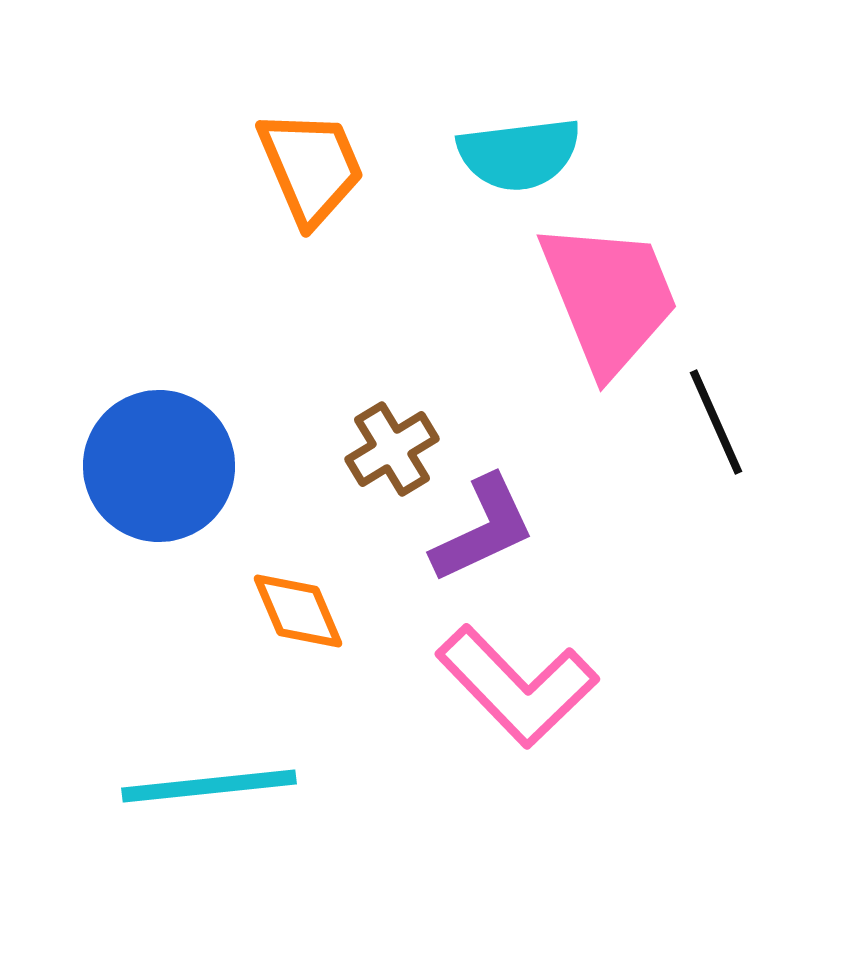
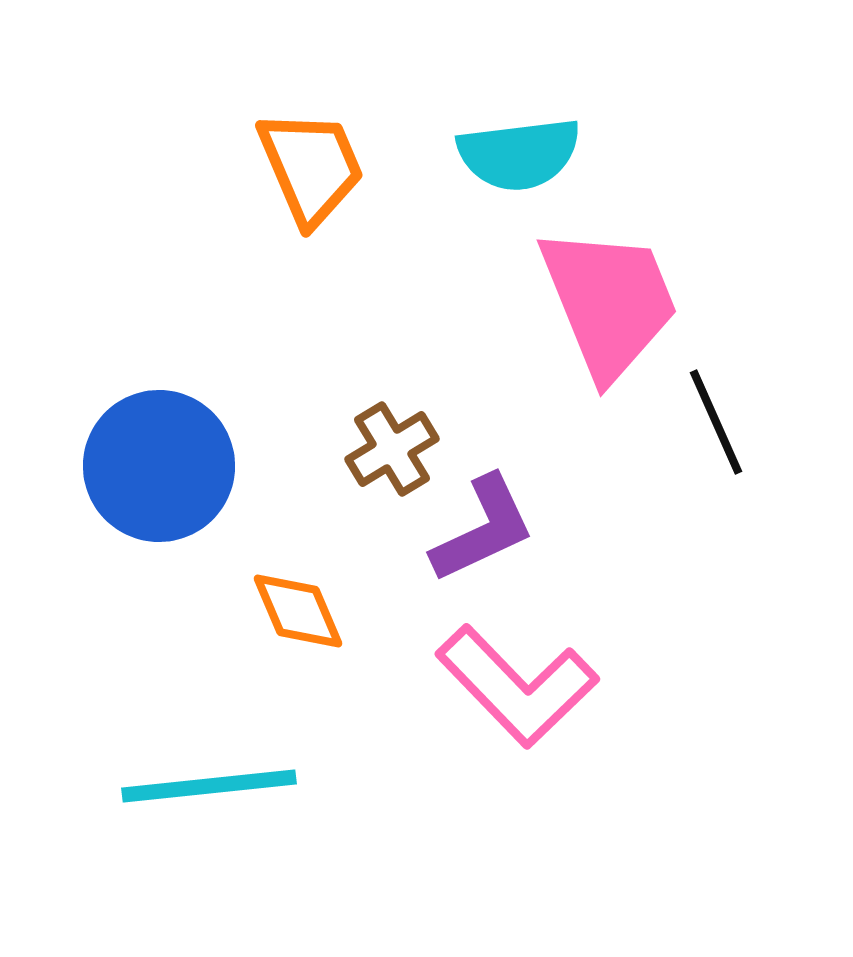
pink trapezoid: moved 5 px down
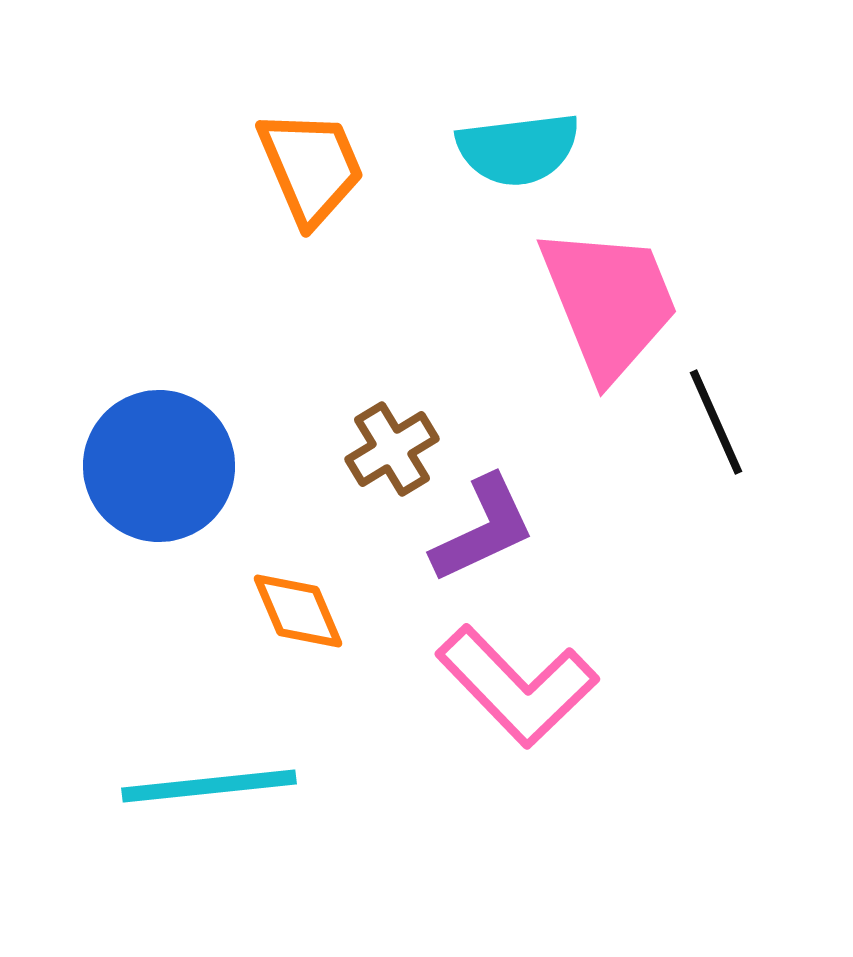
cyan semicircle: moved 1 px left, 5 px up
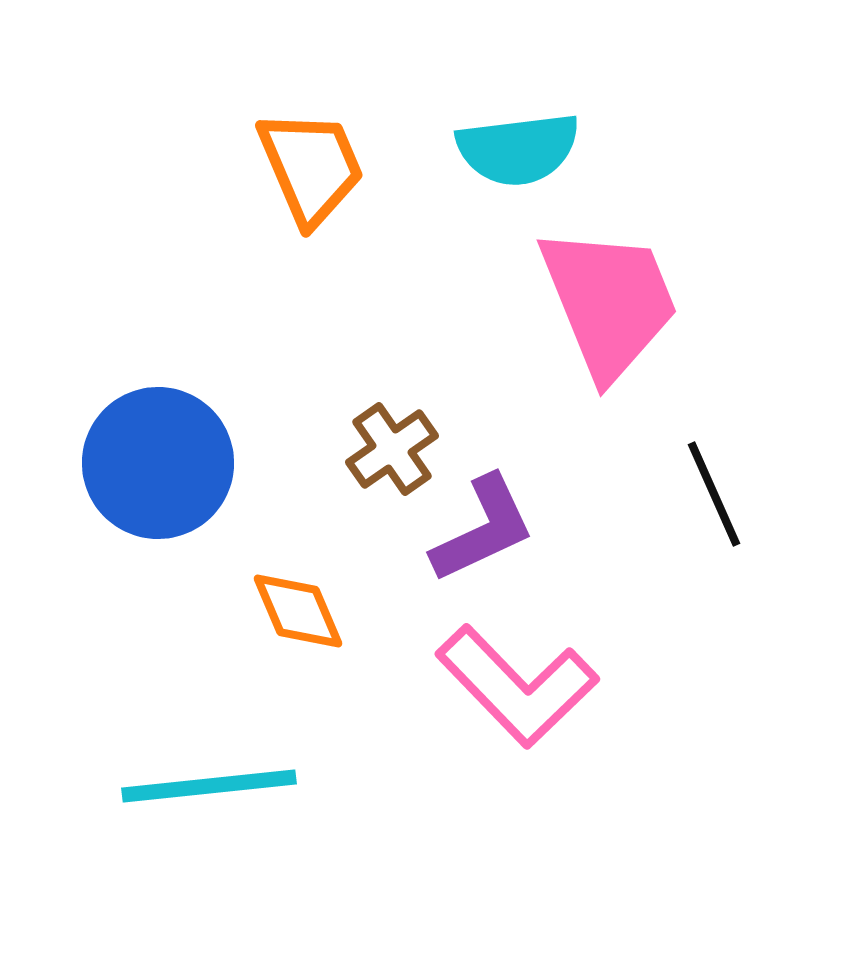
black line: moved 2 px left, 72 px down
brown cross: rotated 4 degrees counterclockwise
blue circle: moved 1 px left, 3 px up
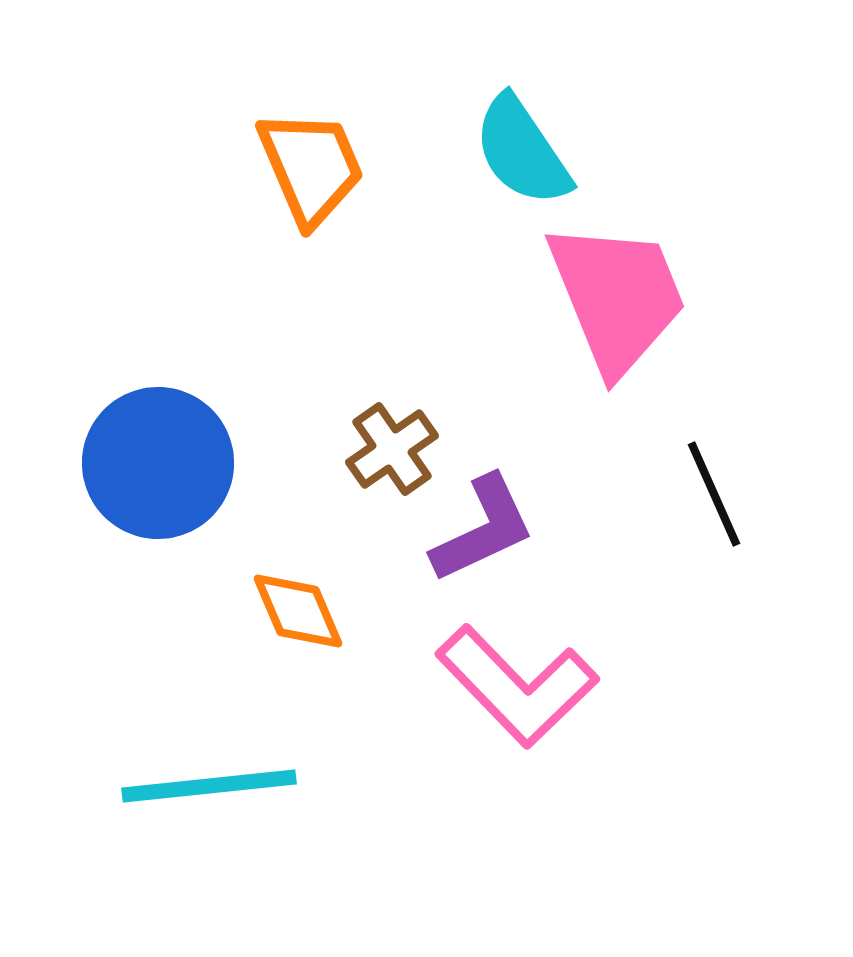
cyan semicircle: moved 4 px right, 2 px down; rotated 63 degrees clockwise
pink trapezoid: moved 8 px right, 5 px up
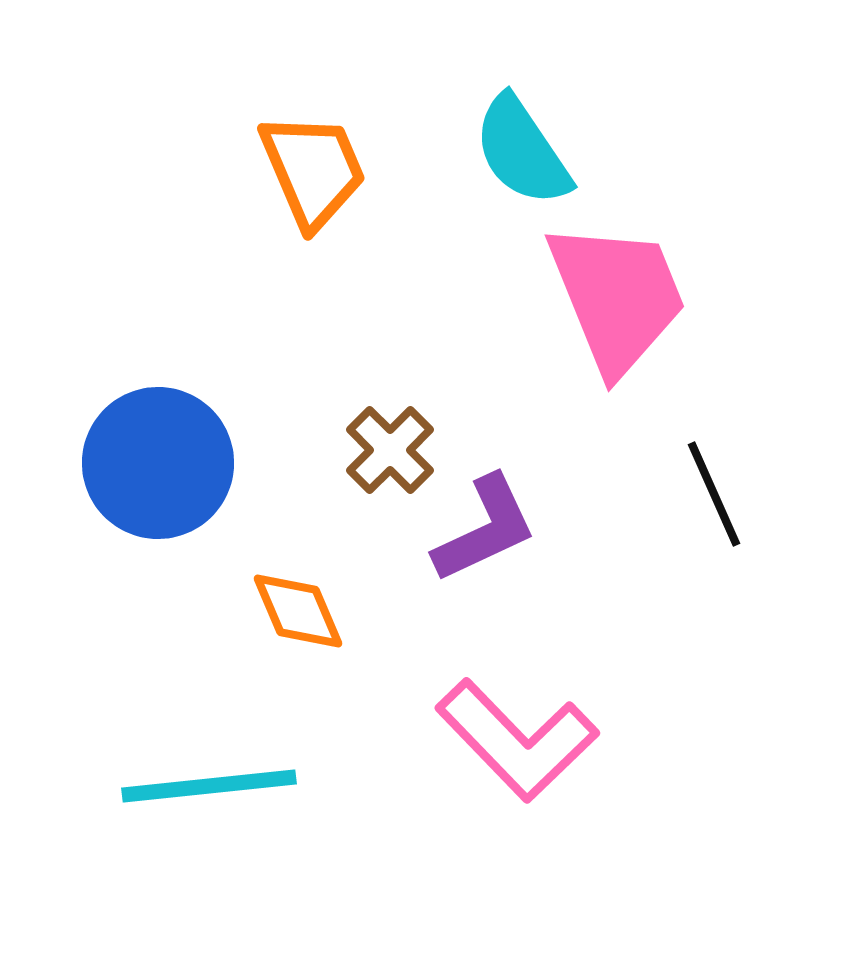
orange trapezoid: moved 2 px right, 3 px down
brown cross: moved 2 px left, 1 px down; rotated 10 degrees counterclockwise
purple L-shape: moved 2 px right
pink L-shape: moved 54 px down
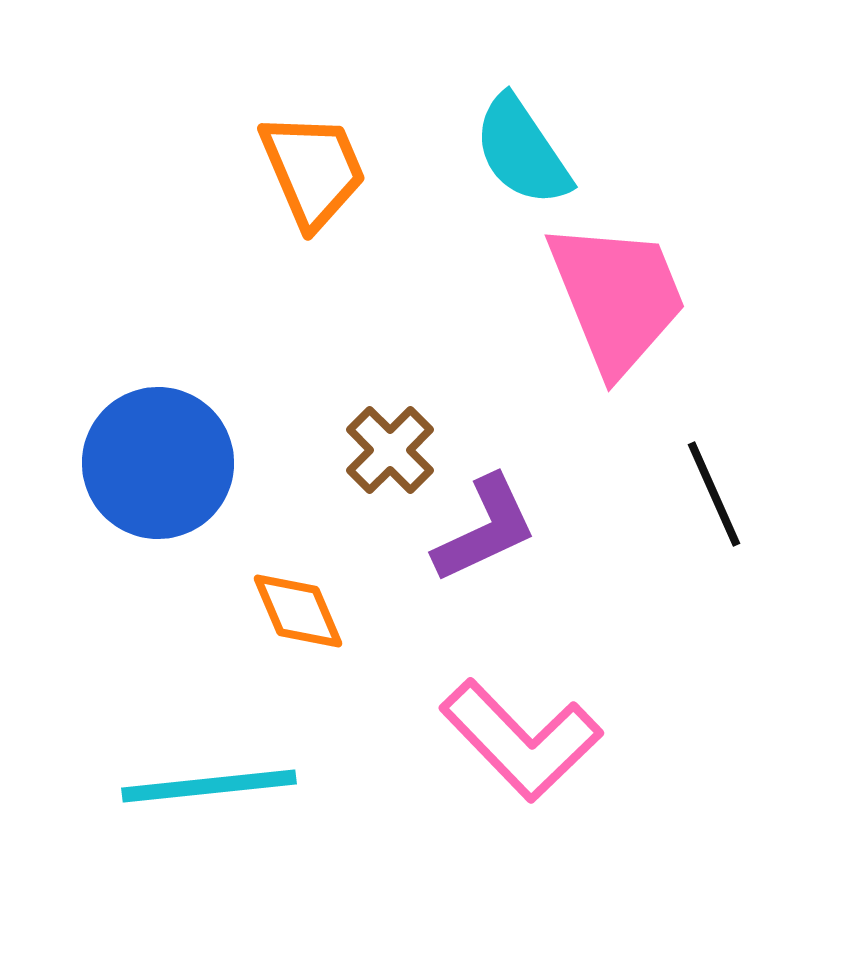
pink L-shape: moved 4 px right
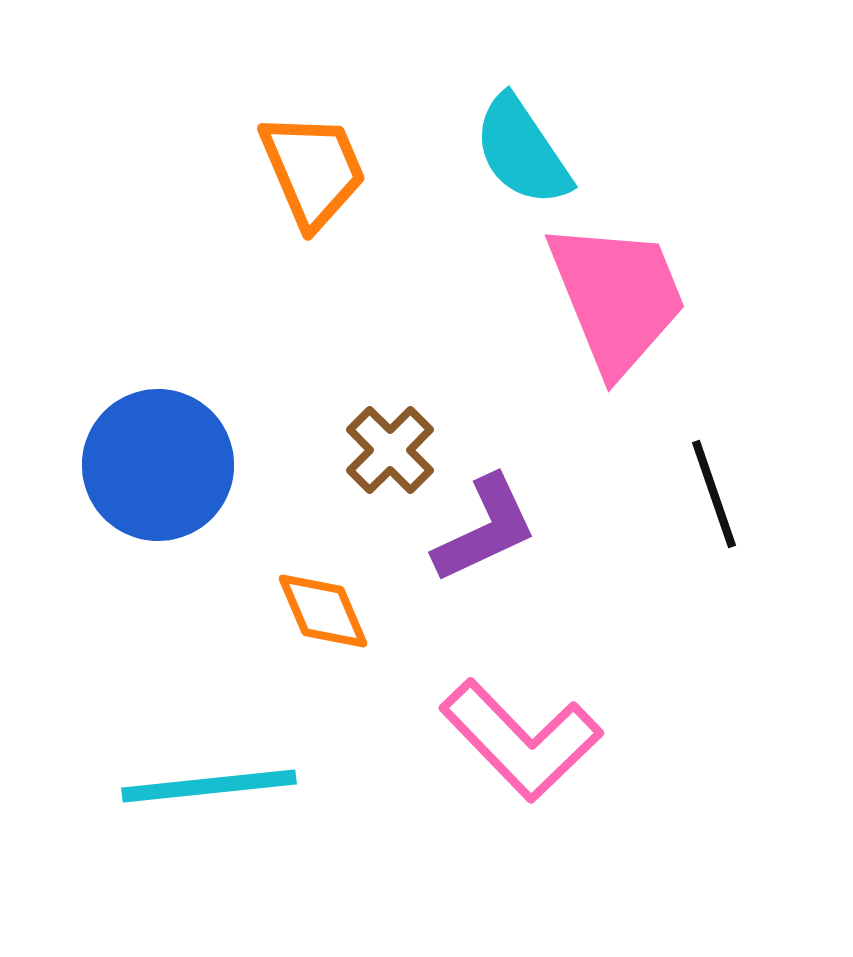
blue circle: moved 2 px down
black line: rotated 5 degrees clockwise
orange diamond: moved 25 px right
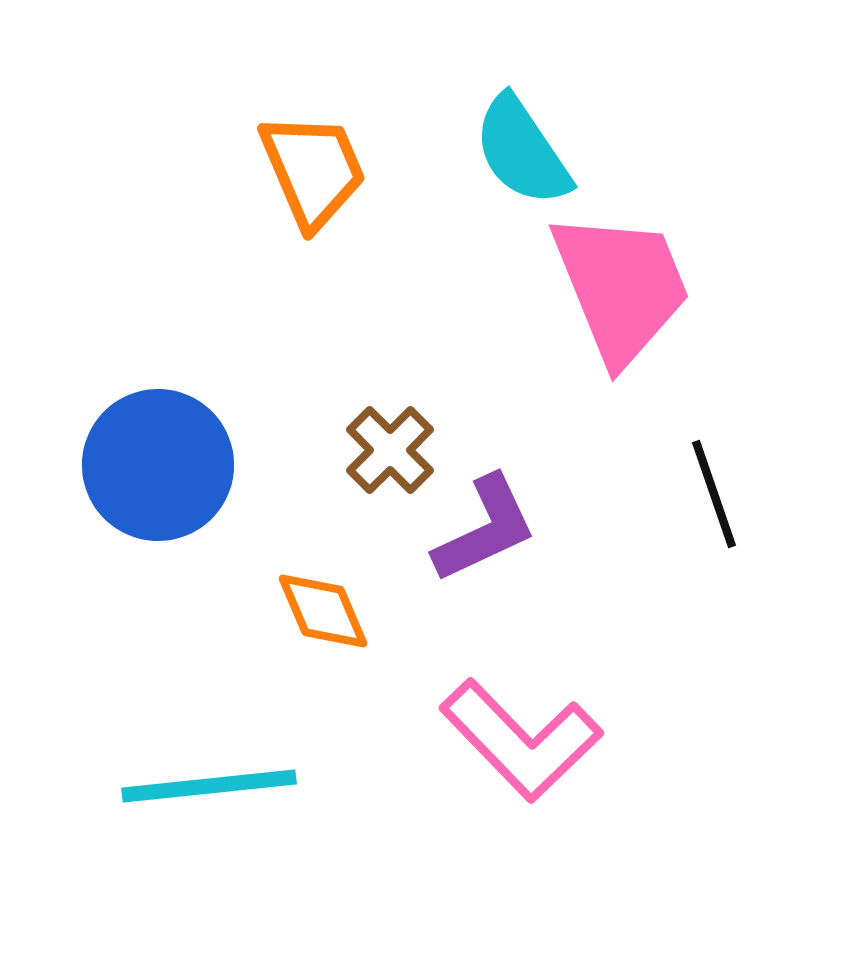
pink trapezoid: moved 4 px right, 10 px up
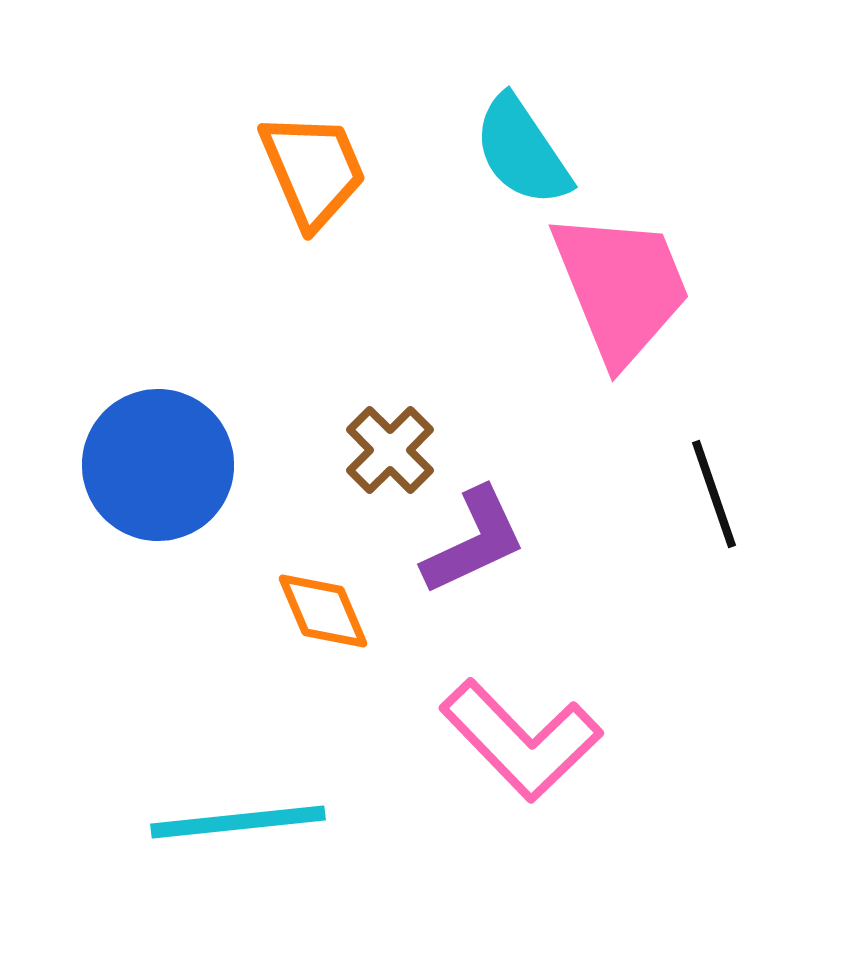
purple L-shape: moved 11 px left, 12 px down
cyan line: moved 29 px right, 36 px down
